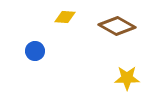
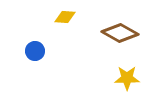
brown diamond: moved 3 px right, 7 px down
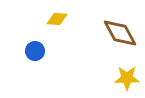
yellow diamond: moved 8 px left, 2 px down
brown diamond: rotated 33 degrees clockwise
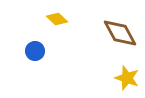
yellow diamond: rotated 40 degrees clockwise
yellow star: rotated 20 degrees clockwise
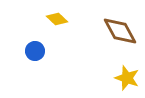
brown diamond: moved 2 px up
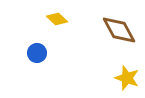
brown diamond: moved 1 px left, 1 px up
blue circle: moved 2 px right, 2 px down
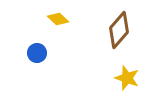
yellow diamond: moved 1 px right
brown diamond: rotated 69 degrees clockwise
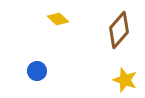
blue circle: moved 18 px down
yellow star: moved 2 px left, 2 px down
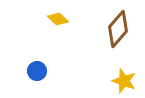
brown diamond: moved 1 px left, 1 px up
yellow star: moved 1 px left, 1 px down
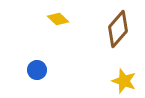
blue circle: moved 1 px up
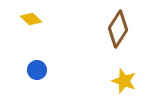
yellow diamond: moved 27 px left
brown diamond: rotated 9 degrees counterclockwise
